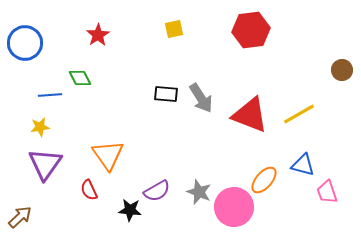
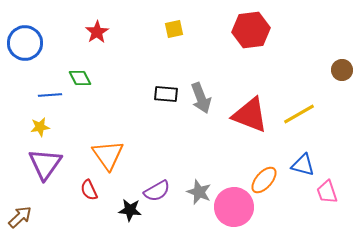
red star: moved 1 px left, 3 px up
gray arrow: rotated 12 degrees clockwise
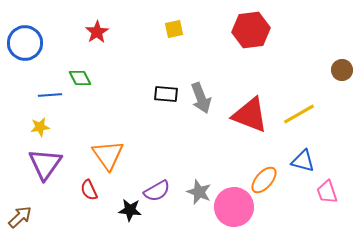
blue triangle: moved 4 px up
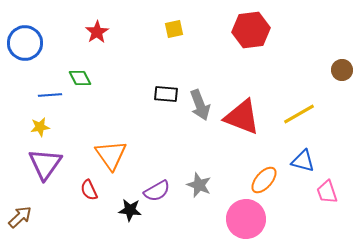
gray arrow: moved 1 px left, 7 px down
red triangle: moved 8 px left, 2 px down
orange triangle: moved 3 px right
gray star: moved 7 px up
pink circle: moved 12 px right, 12 px down
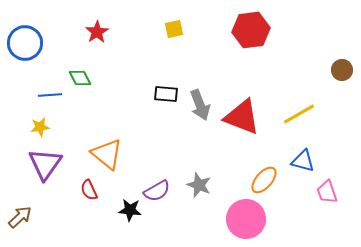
orange triangle: moved 4 px left, 1 px up; rotated 16 degrees counterclockwise
